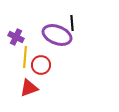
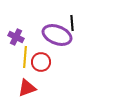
red circle: moved 3 px up
red triangle: moved 2 px left
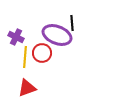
red circle: moved 1 px right, 9 px up
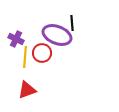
purple cross: moved 2 px down
red triangle: moved 2 px down
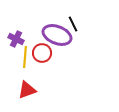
black line: moved 1 px right, 1 px down; rotated 21 degrees counterclockwise
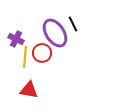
purple ellipse: moved 2 px left, 2 px up; rotated 36 degrees clockwise
red triangle: moved 2 px right; rotated 30 degrees clockwise
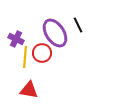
black line: moved 5 px right, 1 px down
